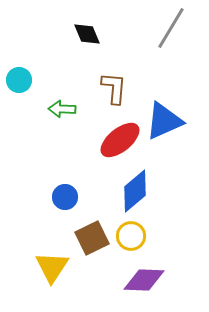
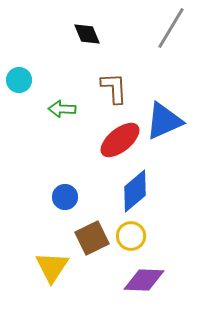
brown L-shape: rotated 8 degrees counterclockwise
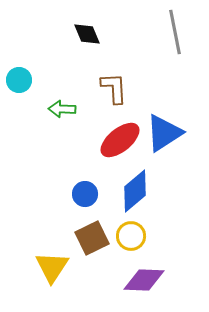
gray line: moved 4 px right, 4 px down; rotated 42 degrees counterclockwise
blue triangle: moved 12 px down; rotated 9 degrees counterclockwise
blue circle: moved 20 px right, 3 px up
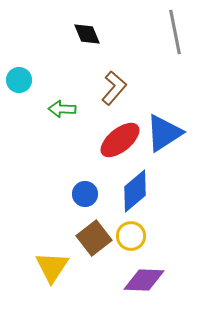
brown L-shape: rotated 44 degrees clockwise
brown square: moved 2 px right; rotated 12 degrees counterclockwise
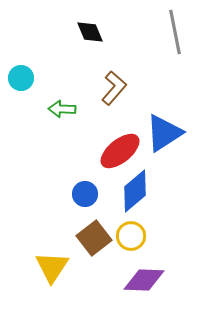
black diamond: moved 3 px right, 2 px up
cyan circle: moved 2 px right, 2 px up
red ellipse: moved 11 px down
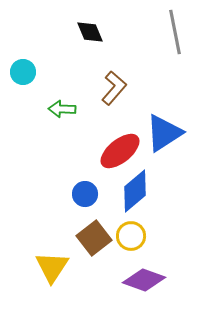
cyan circle: moved 2 px right, 6 px up
purple diamond: rotated 18 degrees clockwise
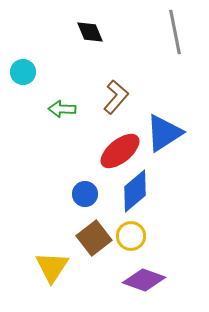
brown L-shape: moved 2 px right, 9 px down
